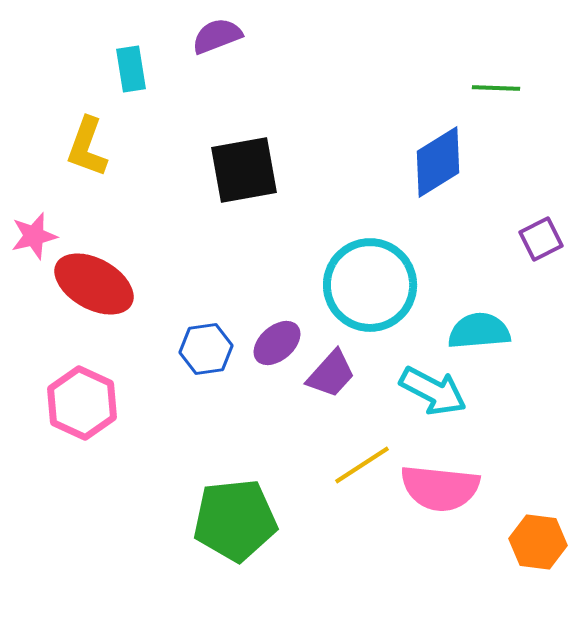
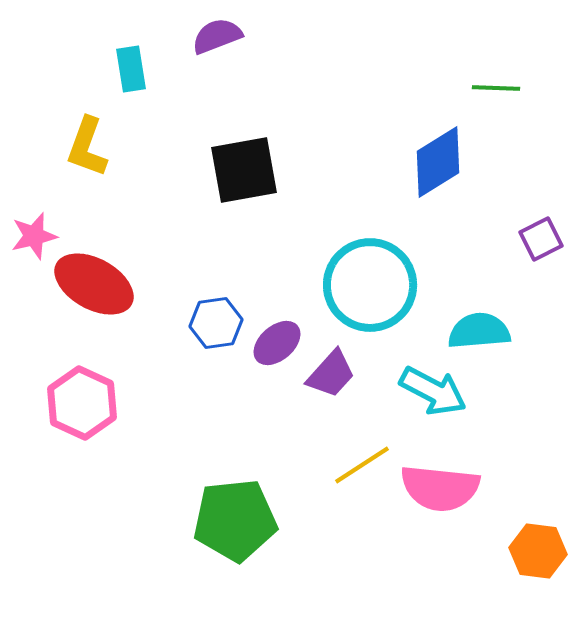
blue hexagon: moved 10 px right, 26 px up
orange hexagon: moved 9 px down
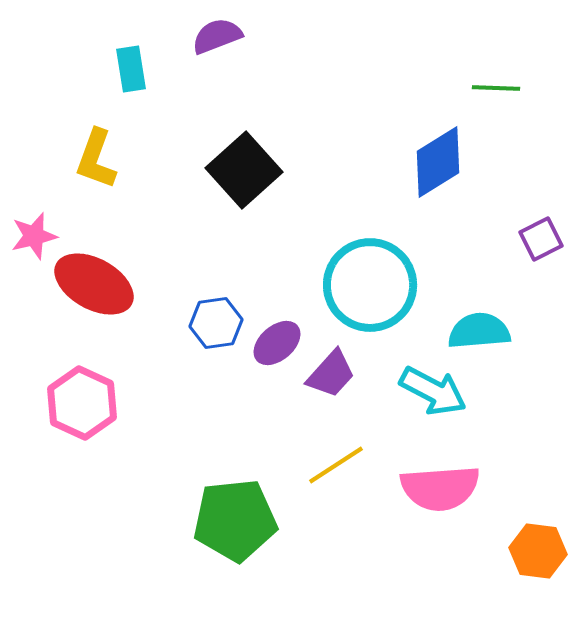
yellow L-shape: moved 9 px right, 12 px down
black square: rotated 32 degrees counterclockwise
yellow line: moved 26 px left
pink semicircle: rotated 10 degrees counterclockwise
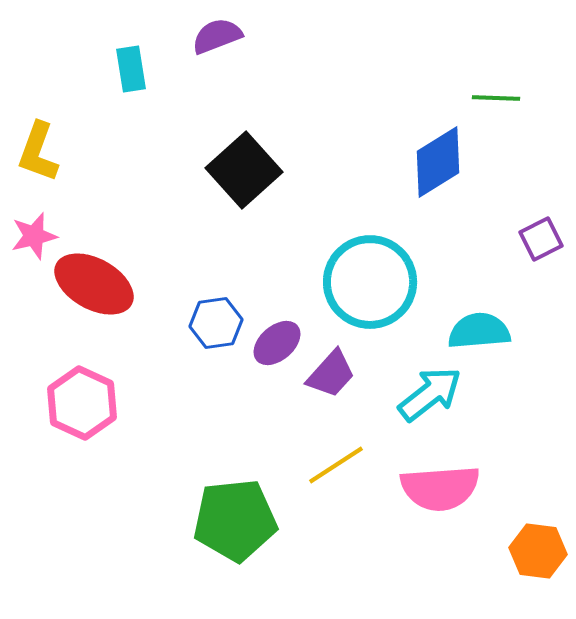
green line: moved 10 px down
yellow L-shape: moved 58 px left, 7 px up
cyan circle: moved 3 px up
cyan arrow: moved 3 px left, 3 px down; rotated 66 degrees counterclockwise
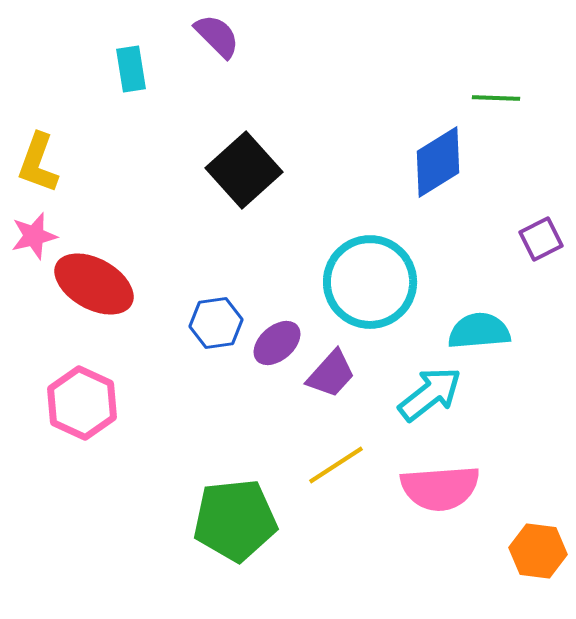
purple semicircle: rotated 66 degrees clockwise
yellow L-shape: moved 11 px down
